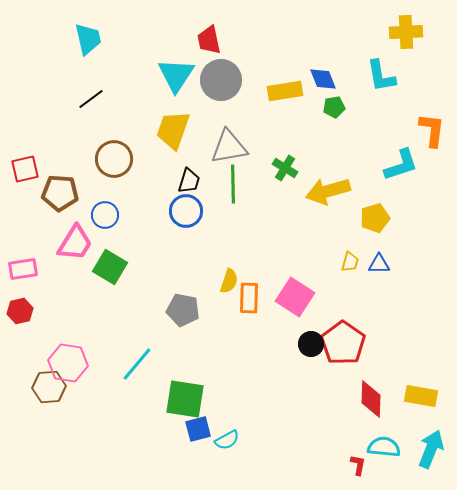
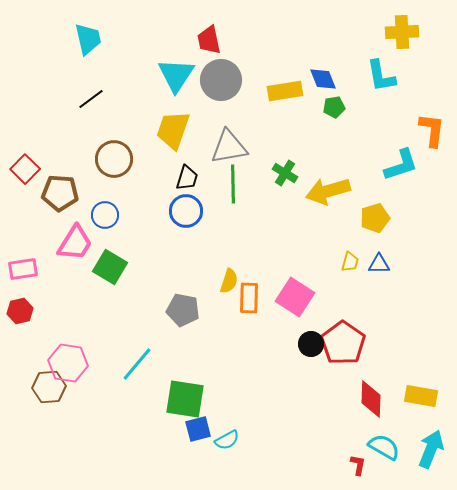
yellow cross at (406, 32): moved 4 px left
green cross at (285, 168): moved 5 px down
red square at (25, 169): rotated 32 degrees counterclockwise
black trapezoid at (189, 181): moved 2 px left, 3 px up
cyan semicircle at (384, 447): rotated 24 degrees clockwise
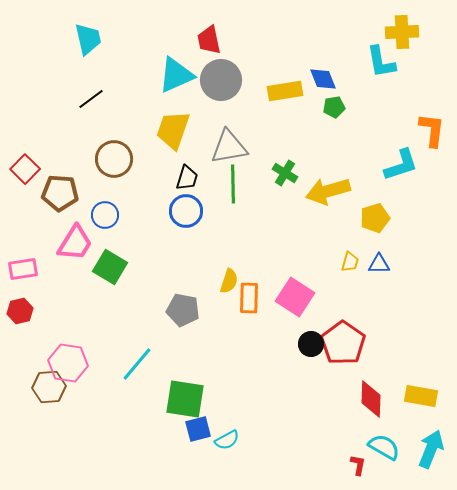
cyan triangle at (176, 75): rotated 33 degrees clockwise
cyan L-shape at (381, 76): moved 14 px up
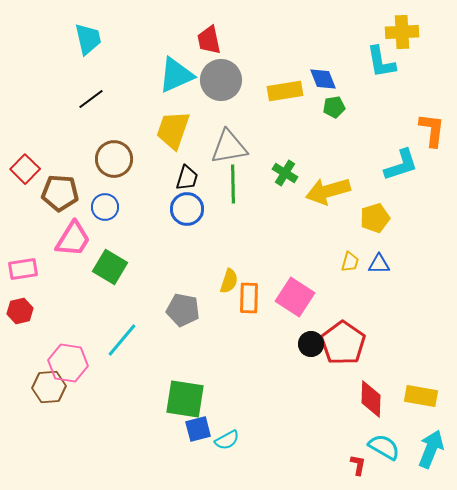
blue circle at (186, 211): moved 1 px right, 2 px up
blue circle at (105, 215): moved 8 px up
pink trapezoid at (75, 243): moved 2 px left, 4 px up
cyan line at (137, 364): moved 15 px left, 24 px up
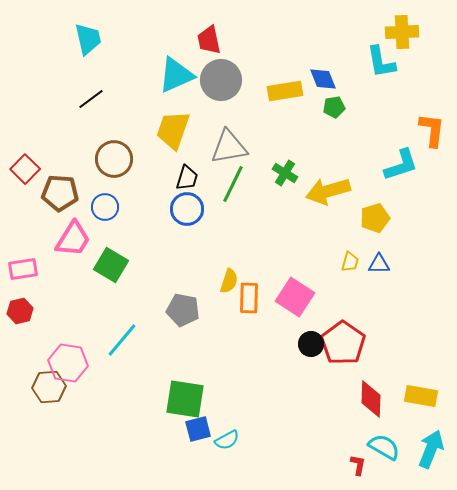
green line at (233, 184): rotated 27 degrees clockwise
green square at (110, 267): moved 1 px right, 2 px up
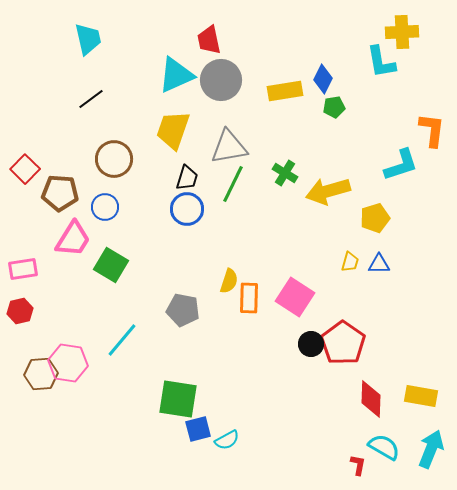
blue diamond at (323, 79): rotated 48 degrees clockwise
brown hexagon at (49, 387): moved 8 px left, 13 px up
green square at (185, 399): moved 7 px left
